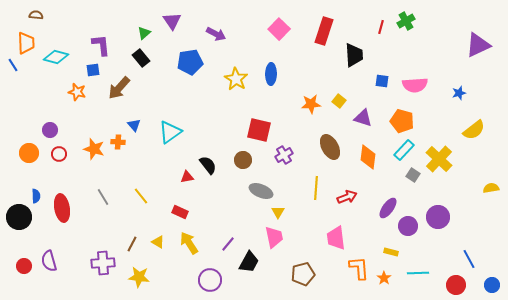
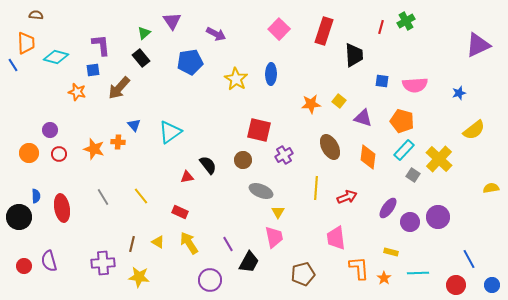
purple circle at (408, 226): moved 2 px right, 4 px up
brown line at (132, 244): rotated 14 degrees counterclockwise
purple line at (228, 244): rotated 70 degrees counterclockwise
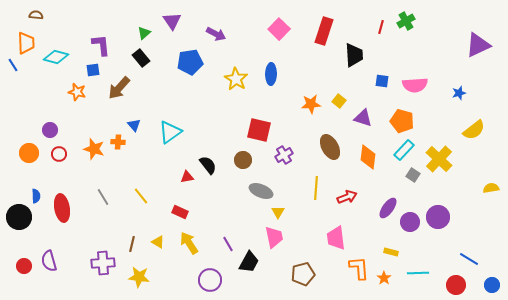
blue line at (469, 259): rotated 30 degrees counterclockwise
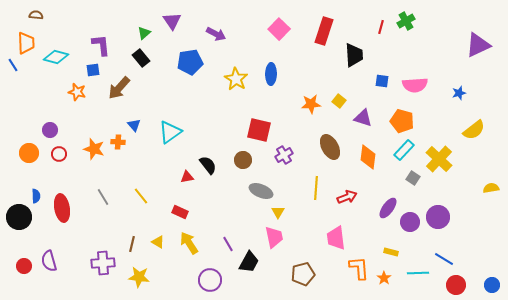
gray square at (413, 175): moved 3 px down
blue line at (469, 259): moved 25 px left
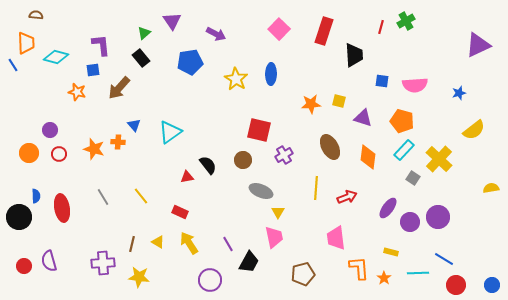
yellow square at (339, 101): rotated 24 degrees counterclockwise
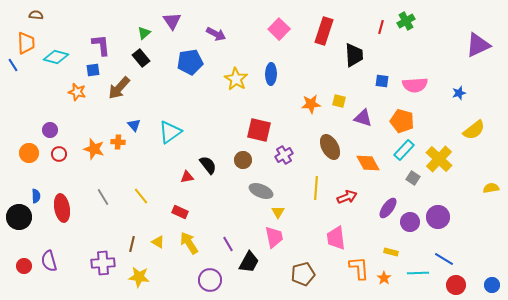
orange diamond at (368, 157): moved 6 px down; rotated 35 degrees counterclockwise
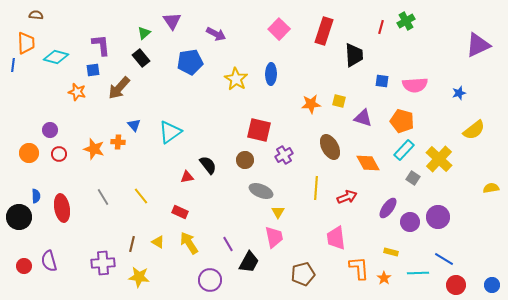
blue line at (13, 65): rotated 40 degrees clockwise
brown circle at (243, 160): moved 2 px right
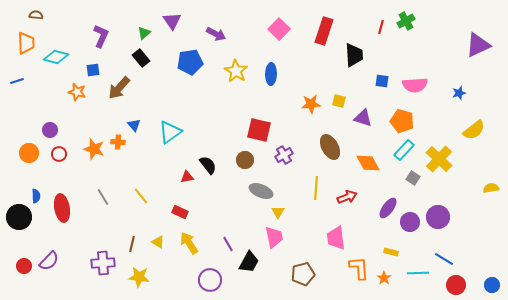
purple L-shape at (101, 45): moved 9 px up; rotated 30 degrees clockwise
blue line at (13, 65): moved 4 px right, 16 px down; rotated 64 degrees clockwise
yellow star at (236, 79): moved 8 px up
purple semicircle at (49, 261): rotated 120 degrees counterclockwise
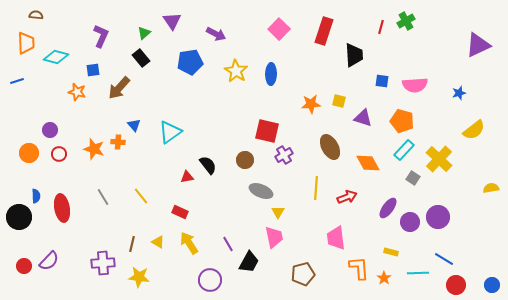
red square at (259, 130): moved 8 px right, 1 px down
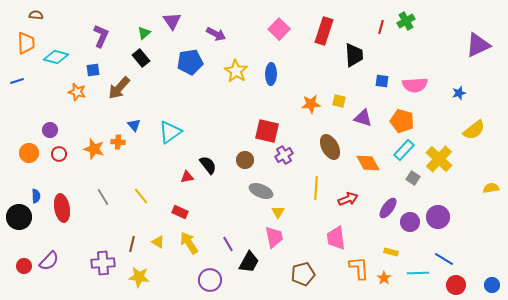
red arrow at (347, 197): moved 1 px right, 2 px down
